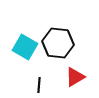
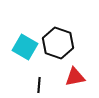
black hexagon: rotated 12 degrees clockwise
red triangle: rotated 20 degrees clockwise
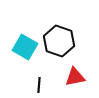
black hexagon: moved 1 px right, 2 px up
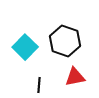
black hexagon: moved 6 px right
cyan square: rotated 15 degrees clockwise
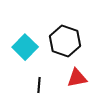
red triangle: moved 2 px right, 1 px down
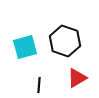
cyan square: rotated 30 degrees clockwise
red triangle: rotated 20 degrees counterclockwise
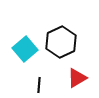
black hexagon: moved 4 px left, 1 px down; rotated 16 degrees clockwise
cyan square: moved 2 px down; rotated 25 degrees counterclockwise
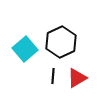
black line: moved 14 px right, 9 px up
